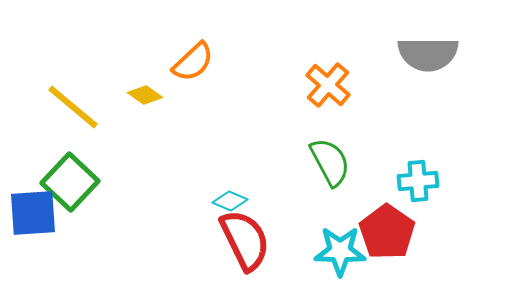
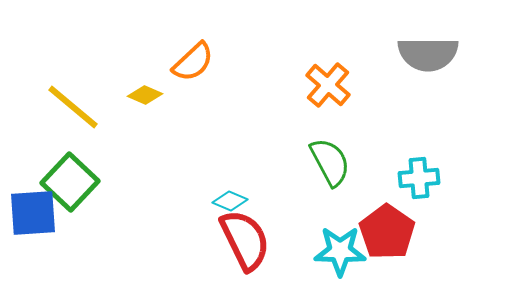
yellow diamond: rotated 12 degrees counterclockwise
cyan cross: moved 1 px right, 3 px up
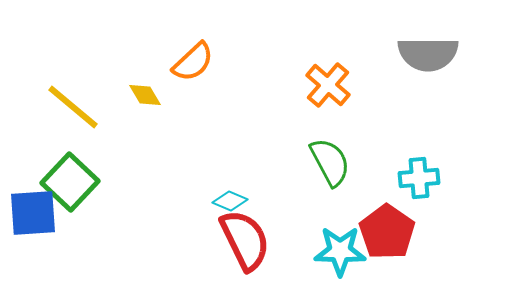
yellow diamond: rotated 36 degrees clockwise
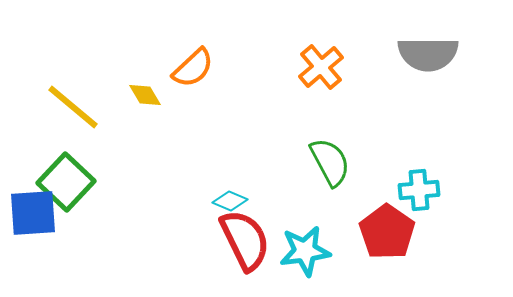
orange semicircle: moved 6 px down
orange cross: moved 7 px left, 18 px up; rotated 9 degrees clockwise
cyan cross: moved 12 px down
green square: moved 4 px left
cyan star: moved 35 px left; rotated 9 degrees counterclockwise
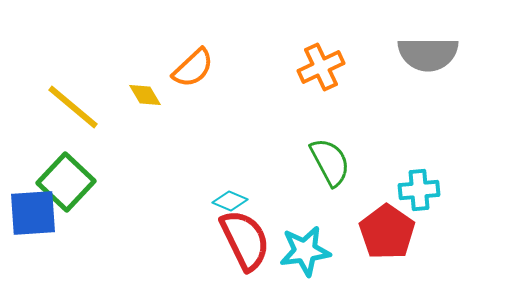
orange cross: rotated 15 degrees clockwise
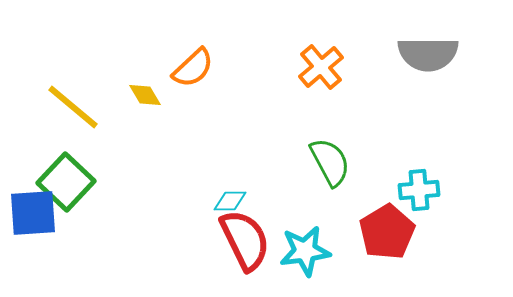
orange cross: rotated 15 degrees counterclockwise
cyan diamond: rotated 24 degrees counterclockwise
red pentagon: rotated 6 degrees clockwise
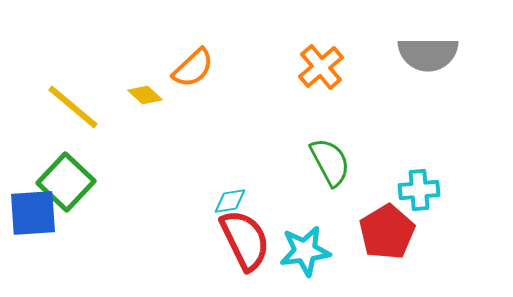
yellow diamond: rotated 16 degrees counterclockwise
cyan diamond: rotated 8 degrees counterclockwise
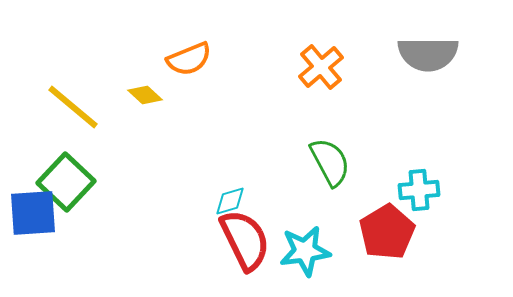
orange semicircle: moved 4 px left, 9 px up; rotated 21 degrees clockwise
cyan diamond: rotated 8 degrees counterclockwise
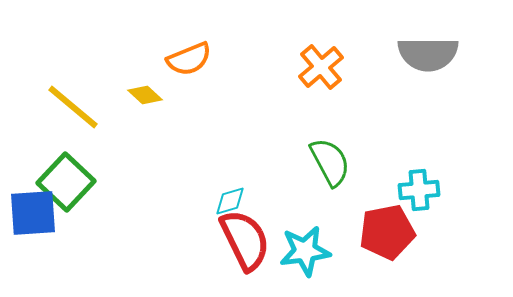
red pentagon: rotated 20 degrees clockwise
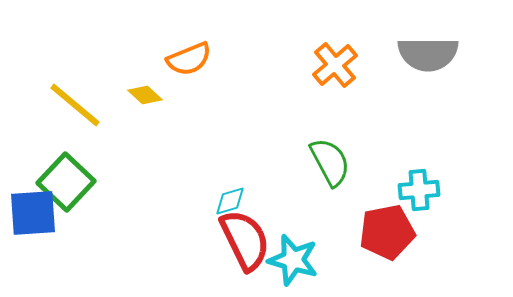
orange cross: moved 14 px right, 2 px up
yellow line: moved 2 px right, 2 px up
cyan star: moved 12 px left, 9 px down; rotated 24 degrees clockwise
